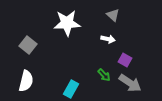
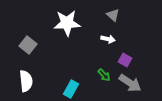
white semicircle: rotated 20 degrees counterclockwise
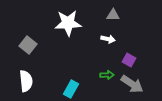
gray triangle: rotated 40 degrees counterclockwise
white star: moved 1 px right
purple square: moved 4 px right
green arrow: moved 3 px right; rotated 48 degrees counterclockwise
gray arrow: moved 2 px right, 1 px down
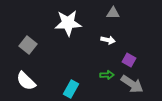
gray triangle: moved 2 px up
white arrow: moved 1 px down
white semicircle: rotated 140 degrees clockwise
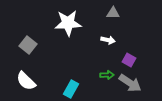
gray arrow: moved 2 px left, 1 px up
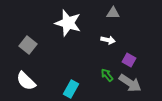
white star: rotated 20 degrees clockwise
green arrow: rotated 128 degrees counterclockwise
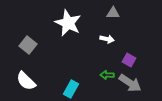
white star: rotated 8 degrees clockwise
white arrow: moved 1 px left, 1 px up
green arrow: rotated 48 degrees counterclockwise
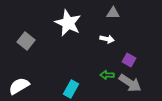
gray square: moved 2 px left, 4 px up
white semicircle: moved 7 px left, 5 px down; rotated 105 degrees clockwise
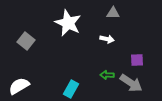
purple square: moved 8 px right; rotated 32 degrees counterclockwise
gray arrow: moved 1 px right
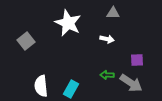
gray square: rotated 12 degrees clockwise
white semicircle: moved 22 px right; rotated 65 degrees counterclockwise
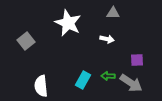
green arrow: moved 1 px right, 1 px down
cyan rectangle: moved 12 px right, 9 px up
